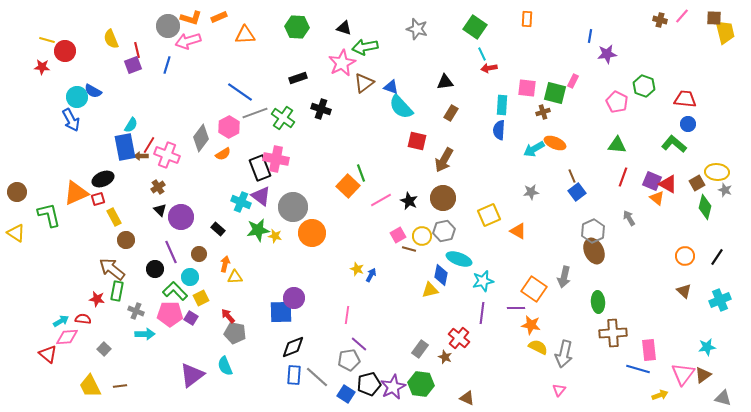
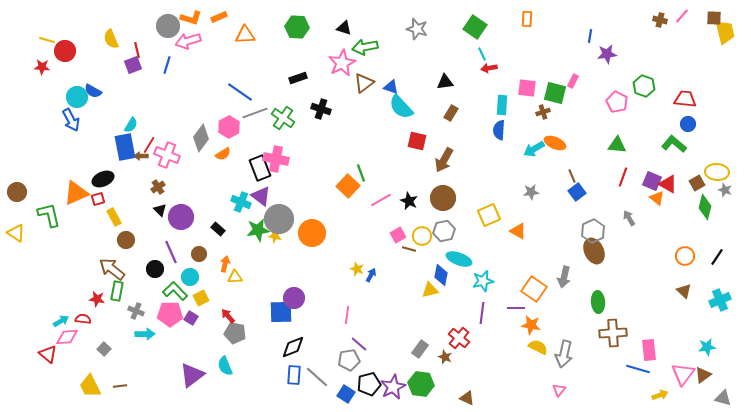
gray circle at (293, 207): moved 14 px left, 12 px down
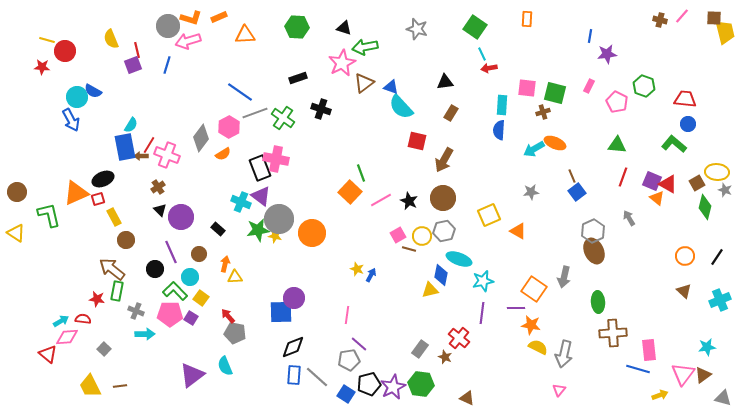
pink rectangle at (573, 81): moved 16 px right, 5 px down
orange square at (348, 186): moved 2 px right, 6 px down
yellow square at (201, 298): rotated 28 degrees counterclockwise
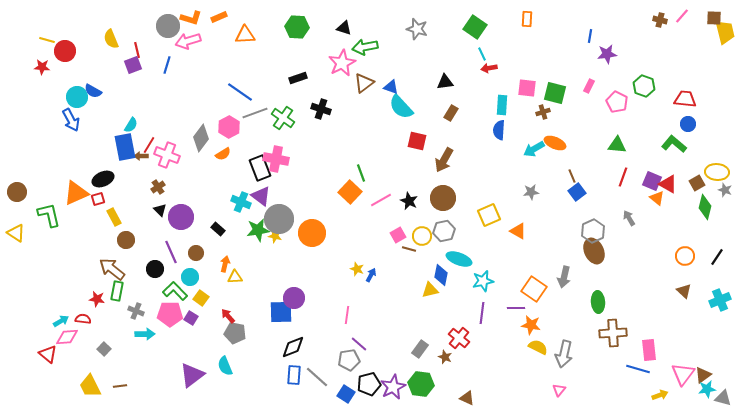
brown circle at (199, 254): moved 3 px left, 1 px up
cyan star at (707, 347): moved 42 px down
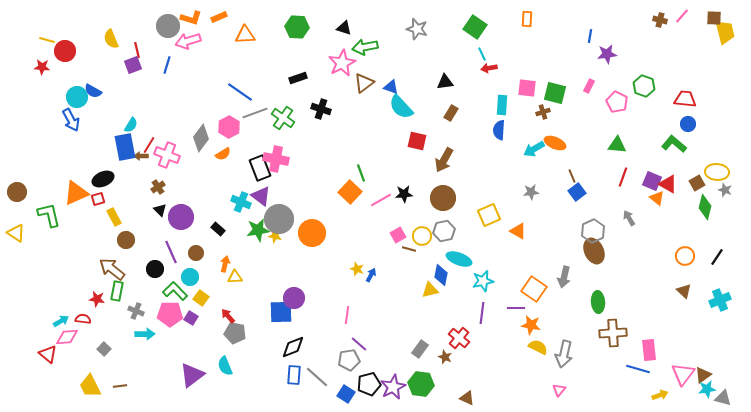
black star at (409, 201): moved 5 px left, 7 px up; rotated 30 degrees counterclockwise
